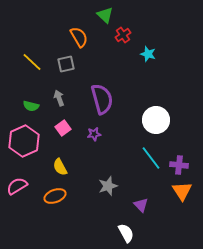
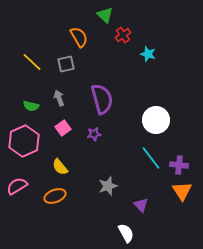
yellow semicircle: rotated 12 degrees counterclockwise
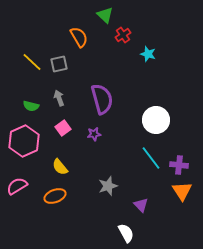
gray square: moved 7 px left
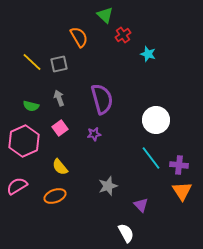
pink square: moved 3 px left
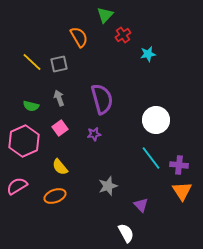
green triangle: rotated 30 degrees clockwise
cyan star: rotated 28 degrees counterclockwise
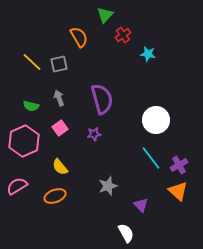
cyan star: rotated 21 degrees clockwise
purple cross: rotated 36 degrees counterclockwise
orange triangle: moved 4 px left; rotated 15 degrees counterclockwise
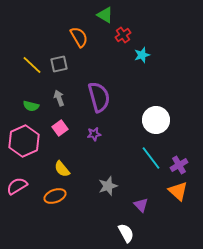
green triangle: rotated 42 degrees counterclockwise
cyan star: moved 6 px left, 1 px down; rotated 28 degrees counterclockwise
yellow line: moved 3 px down
purple semicircle: moved 3 px left, 2 px up
yellow semicircle: moved 2 px right, 2 px down
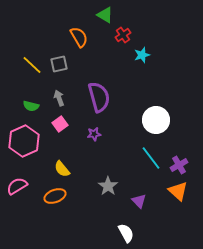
pink square: moved 4 px up
gray star: rotated 18 degrees counterclockwise
purple triangle: moved 2 px left, 4 px up
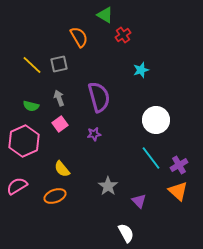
cyan star: moved 1 px left, 15 px down
